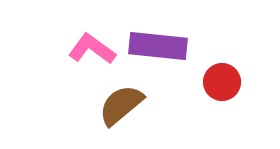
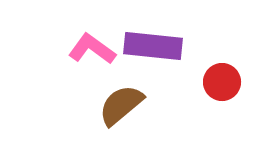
purple rectangle: moved 5 px left
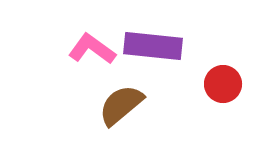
red circle: moved 1 px right, 2 px down
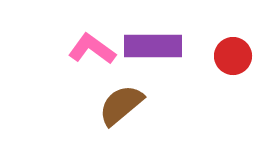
purple rectangle: rotated 6 degrees counterclockwise
red circle: moved 10 px right, 28 px up
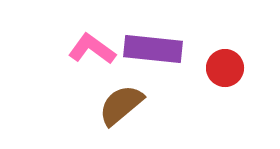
purple rectangle: moved 3 px down; rotated 6 degrees clockwise
red circle: moved 8 px left, 12 px down
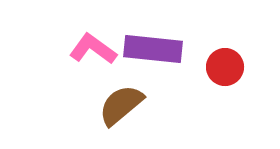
pink L-shape: moved 1 px right
red circle: moved 1 px up
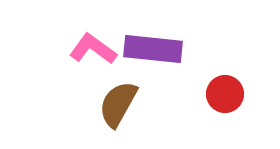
red circle: moved 27 px down
brown semicircle: moved 3 px left, 1 px up; rotated 21 degrees counterclockwise
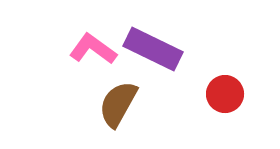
purple rectangle: rotated 20 degrees clockwise
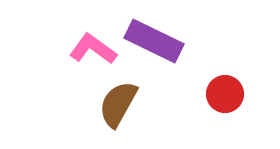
purple rectangle: moved 1 px right, 8 px up
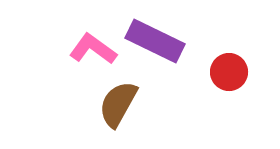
purple rectangle: moved 1 px right
red circle: moved 4 px right, 22 px up
